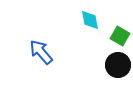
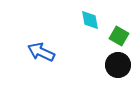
green square: moved 1 px left
blue arrow: rotated 24 degrees counterclockwise
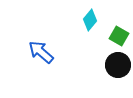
cyan diamond: rotated 50 degrees clockwise
blue arrow: rotated 16 degrees clockwise
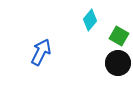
blue arrow: rotated 76 degrees clockwise
black circle: moved 2 px up
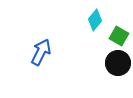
cyan diamond: moved 5 px right
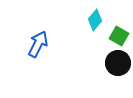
blue arrow: moved 3 px left, 8 px up
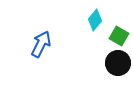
blue arrow: moved 3 px right
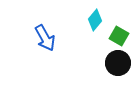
blue arrow: moved 4 px right, 6 px up; rotated 124 degrees clockwise
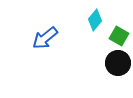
blue arrow: rotated 80 degrees clockwise
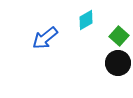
cyan diamond: moved 9 px left; rotated 20 degrees clockwise
green square: rotated 12 degrees clockwise
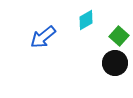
blue arrow: moved 2 px left, 1 px up
black circle: moved 3 px left
